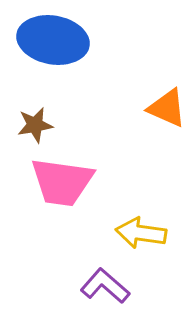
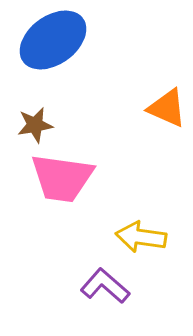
blue ellipse: rotated 46 degrees counterclockwise
pink trapezoid: moved 4 px up
yellow arrow: moved 4 px down
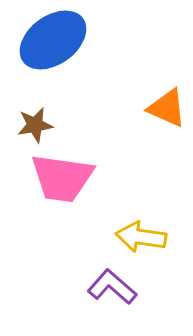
purple L-shape: moved 7 px right, 1 px down
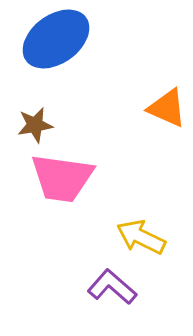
blue ellipse: moved 3 px right, 1 px up
yellow arrow: rotated 18 degrees clockwise
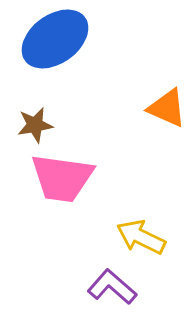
blue ellipse: moved 1 px left
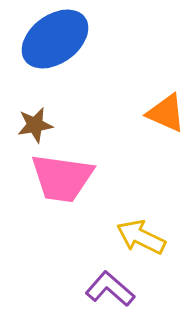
orange triangle: moved 1 px left, 5 px down
purple L-shape: moved 2 px left, 2 px down
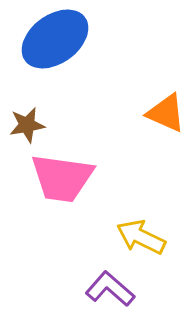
brown star: moved 8 px left
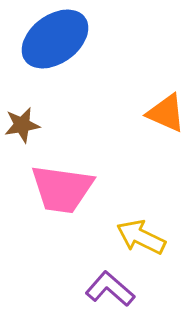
brown star: moved 5 px left
pink trapezoid: moved 11 px down
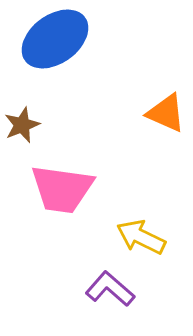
brown star: rotated 12 degrees counterclockwise
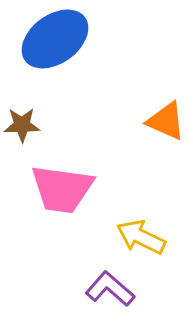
orange triangle: moved 8 px down
brown star: rotated 21 degrees clockwise
